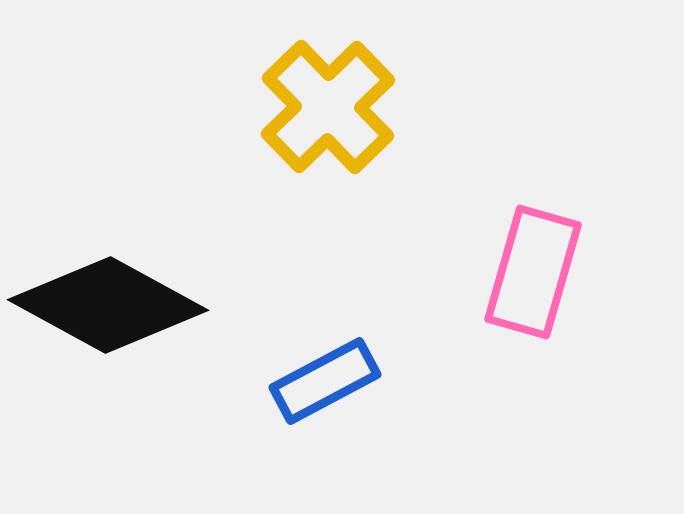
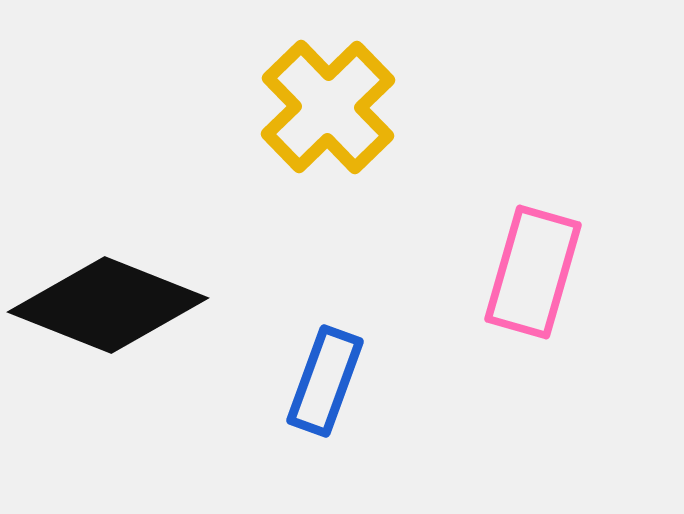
black diamond: rotated 7 degrees counterclockwise
blue rectangle: rotated 42 degrees counterclockwise
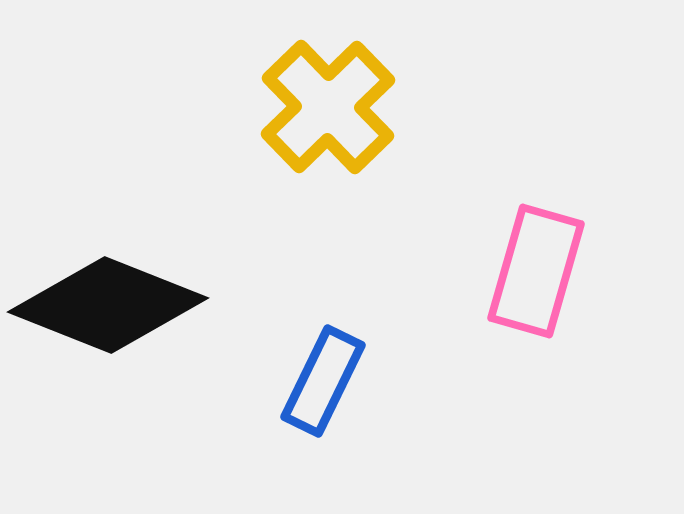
pink rectangle: moved 3 px right, 1 px up
blue rectangle: moved 2 px left; rotated 6 degrees clockwise
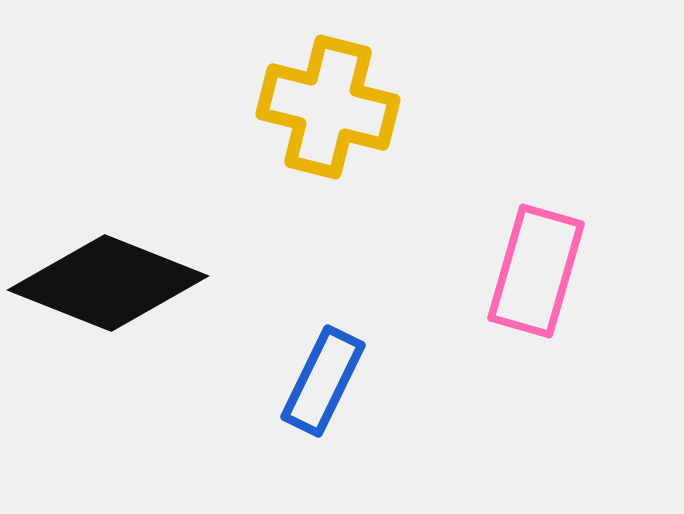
yellow cross: rotated 32 degrees counterclockwise
black diamond: moved 22 px up
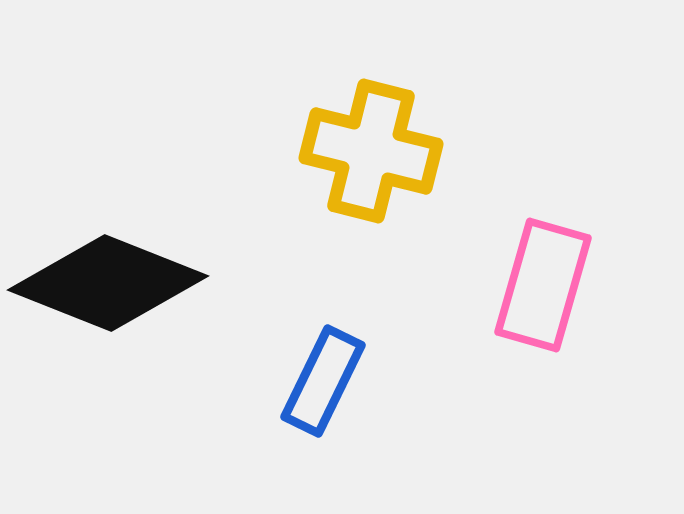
yellow cross: moved 43 px right, 44 px down
pink rectangle: moved 7 px right, 14 px down
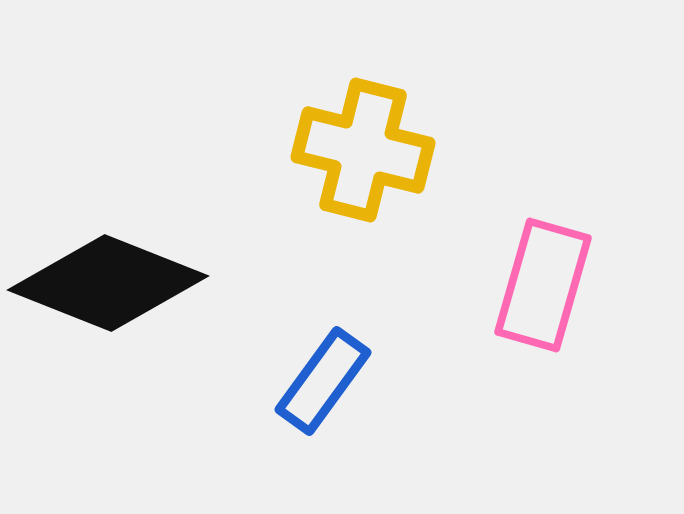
yellow cross: moved 8 px left, 1 px up
blue rectangle: rotated 10 degrees clockwise
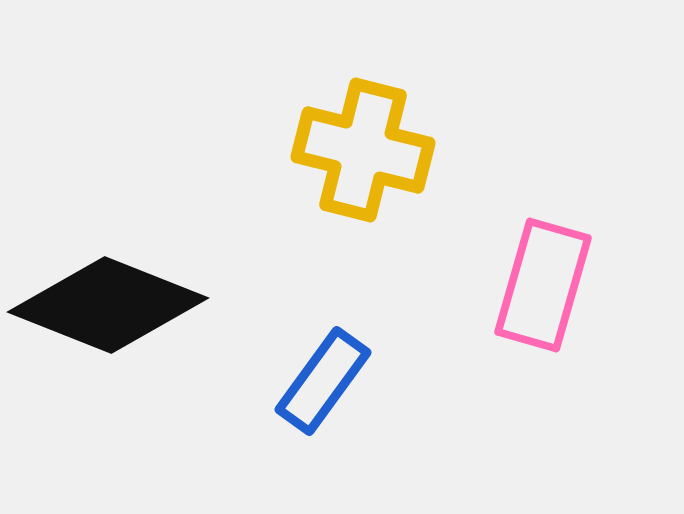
black diamond: moved 22 px down
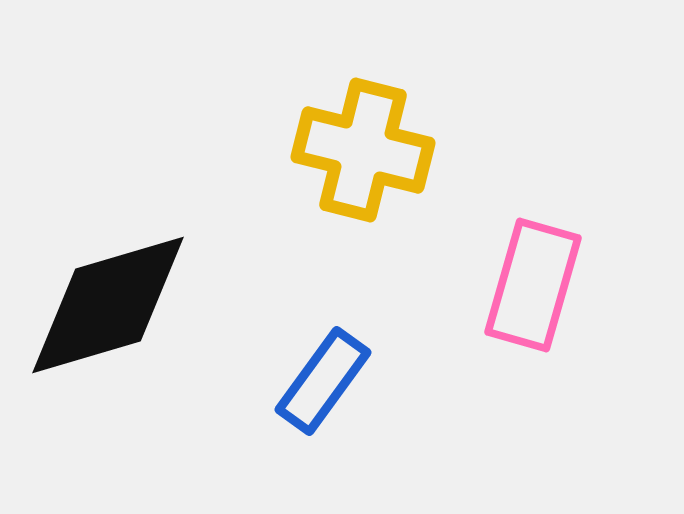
pink rectangle: moved 10 px left
black diamond: rotated 38 degrees counterclockwise
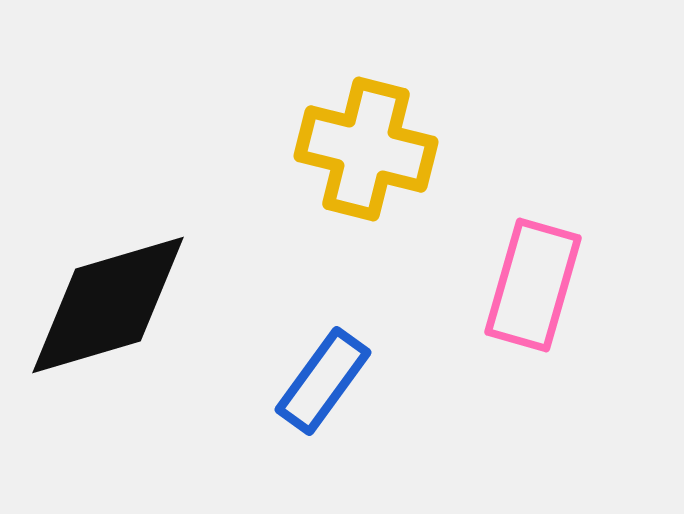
yellow cross: moved 3 px right, 1 px up
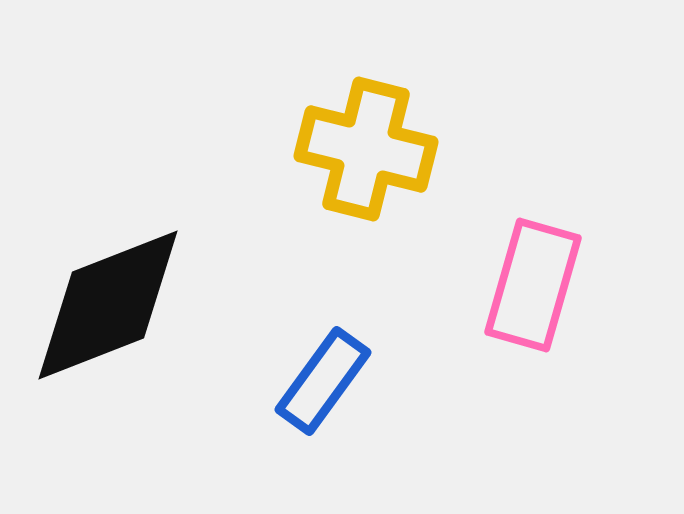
black diamond: rotated 5 degrees counterclockwise
